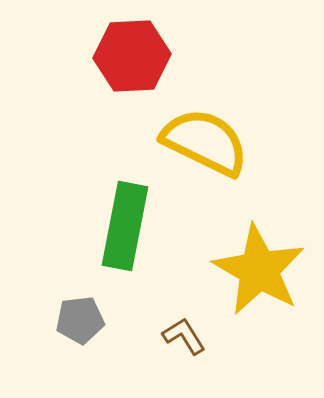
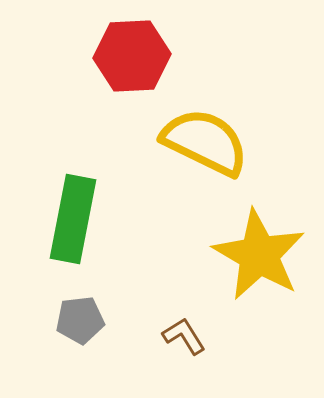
green rectangle: moved 52 px left, 7 px up
yellow star: moved 15 px up
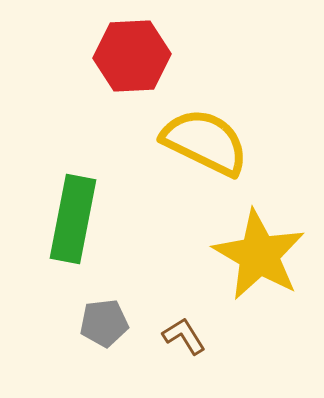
gray pentagon: moved 24 px right, 3 px down
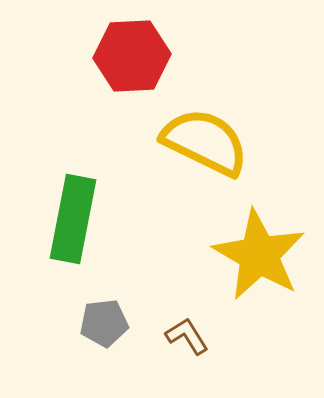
brown L-shape: moved 3 px right
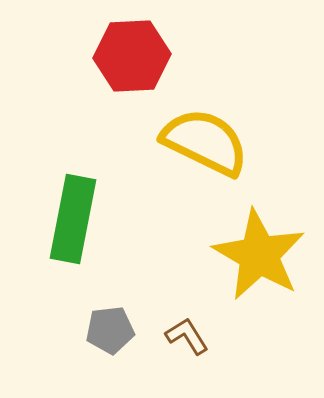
gray pentagon: moved 6 px right, 7 px down
